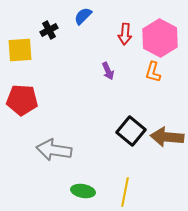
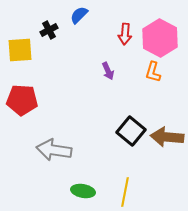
blue semicircle: moved 4 px left, 1 px up
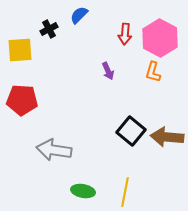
black cross: moved 1 px up
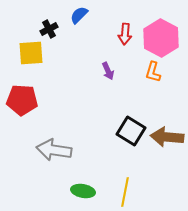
pink hexagon: moved 1 px right
yellow square: moved 11 px right, 3 px down
black square: rotated 8 degrees counterclockwise
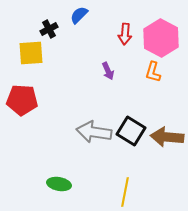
gray arrow: moved 40 px right, 18 px up
green ellipse: moved 24 px left, 7 px up
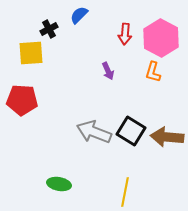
gray arrow: rotated 12 degrees clockwise
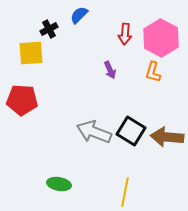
purple arrow: moved 2 px right, 1 px up
